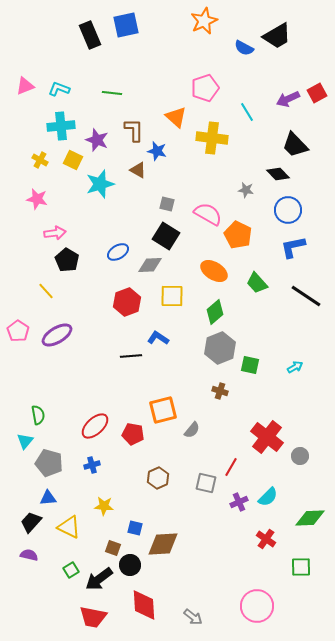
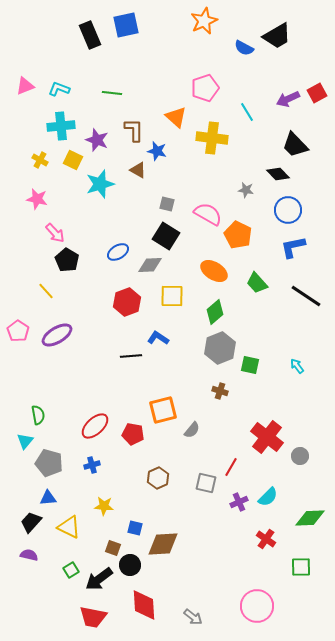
pink arrow at (55, 233): rotated 55 degrees clockwise
cyan arrow at (295, 367): moved 2 px right, 1 px up; rotated 98 degrees counterclockwise
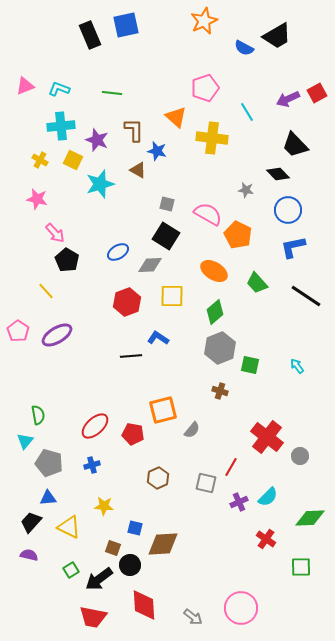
pink circle at (257, 606): moved 16 px left, 2 px down
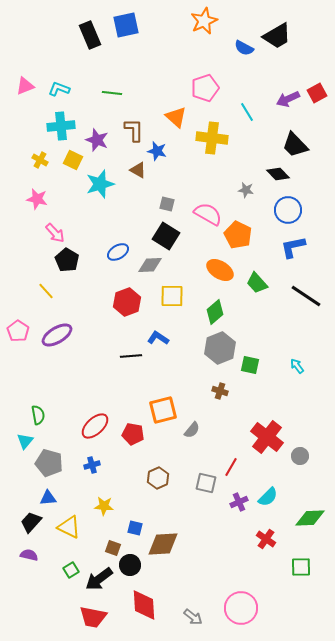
orange ellipse at (214, 271): moved 6 px right, 1 px up
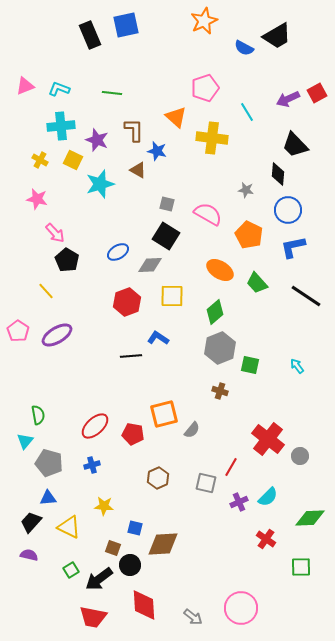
black diamond at (278, 174): rotated 50 degrees clockwise
orange pentagon at (238, 235): moved 11 px right
orange square at (163, 410): moved 1 px right, 4 px down
red cross at (267, 437): moved 1 px right, 2 px down
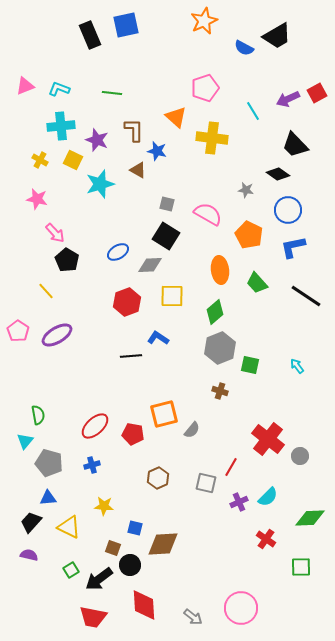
cyan line at (247, 112): moved 6 px right, 1 px up
black diamond at (278, 174): rotated 60 degrees counterclockwise
orange ellipse at (220, 270): rotated 52 degrees clockwise
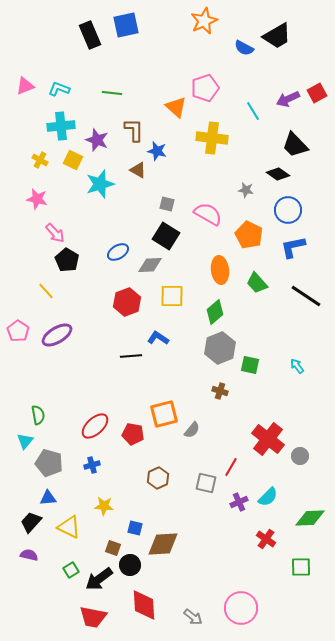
orange triangle at (176, 117): moved 10 px up
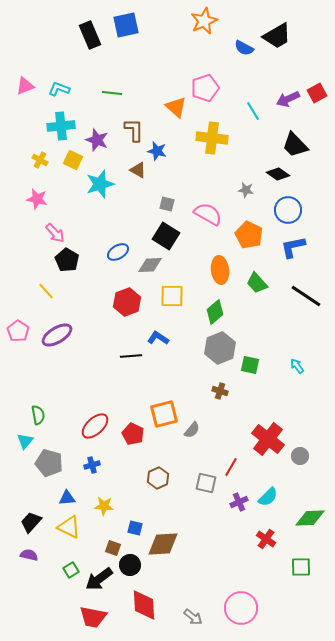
red pentagon at (133, 434): rotated 15 degrees clockwise
blue triangle at (48, 498): moved 19 px right
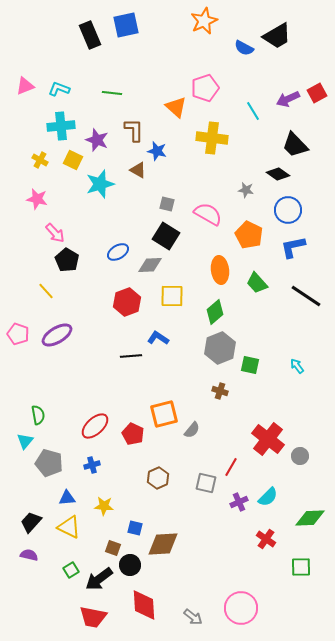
pink pentagon at (18, 331): moved 3 px down; rotated 15 degrees counterclockwise
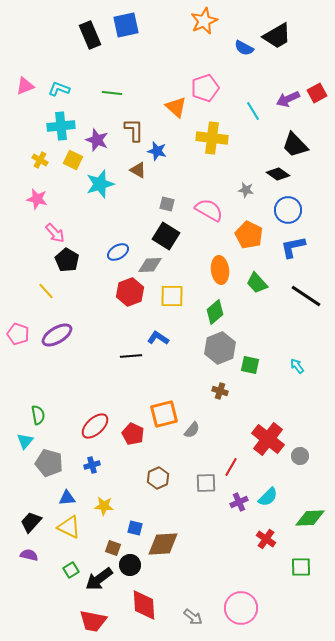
pink semicircle at (208, 214): moved 1 px right, 4 px up
red hexagon at (127, 302): moved 3 px right, 10 px up
gray square at (206, 483): rotated 15 degrees counterclockwise
red trapezoid at (93, 617): moved 4 px down
